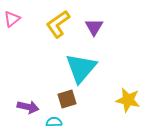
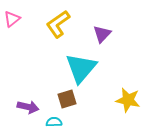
purple triangle: moved 8 px right, 7 px down; rotated 12 degrees clockwise
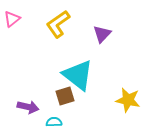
cyan triangle: moved 3 px left, 7 px down; rotated 32 degrees counterclockwise
brown square: moved 2 px left, 3 px up
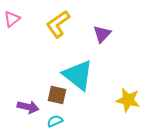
brown square: moved 8 px left, 1 px up; rotated 30 degrees clockwise
cyan semicircle: moved 1 px right, 1 px up; rotated 21 degrees counterclockwise
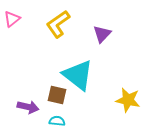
cyan semicircle: moved 2 px right; rotated 28 degrees clockwise
